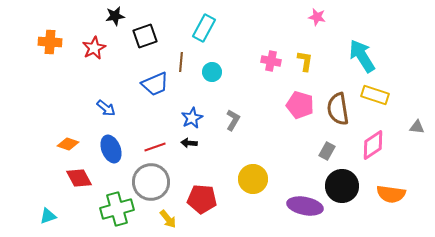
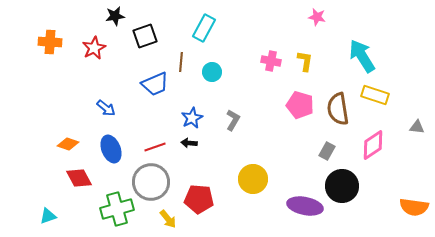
orange semicircle: moved 23 px right, 13 px down
red pentagon: moved 3 px left
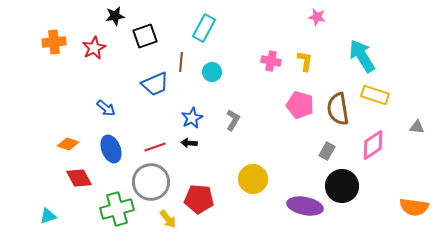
orange cross: moved 4 px right; rotated 10 degrees counterclockwise
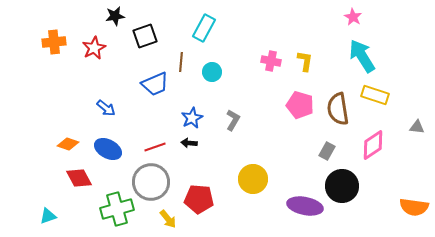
pink star: moved 36 px right; rotated 18 degrees clockwise
blue ellipse: moved 3 px left; rotated 40 degrees counterclockwise
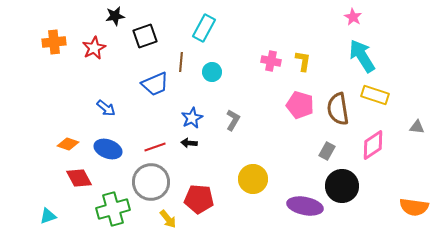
yellow L-shape: moved 2 px left
blue ellipse: rotated 8 degrees counterclockwise
green cross: moved 4 px left
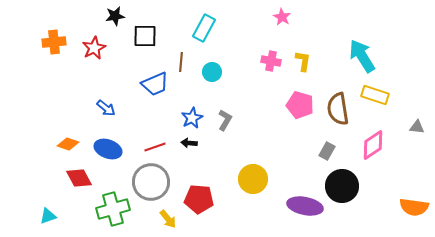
pink star: moved 71 px left
black square: rotated 20 degrees clockwise
gray L-shape: moved 8 px left
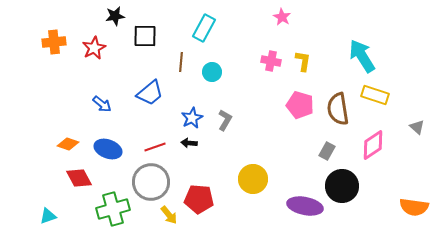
blue trapezoid: moved 5 px left, 9 px down; rotated 16 degrees counterclockwise
blue arrow: moved 4 px left, 4 px up
gray triangle: rotated 35 degrees clockwise
yellow arrow: moved 1 px right, 4 px up
